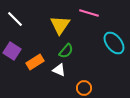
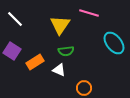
green semicircle: rotated 42 degrees clockwise
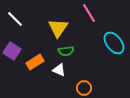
pink line: rotated 42 degrees clockwise
yellow triangle: moved 2 px left, 3 px down
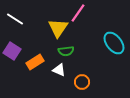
pink line: moved 11 px left; rotated 66 degrees clockwise
white line: rotated 12 degrees counterclockwise
orange circle: moved 2 px left, 6 px up
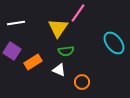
white line: moved 1 px right, 4 px down; rotated 42 degrees counterclockwise
orange rectangle: moved 2 px left
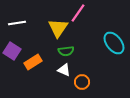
white line: moved 1 px right
white triangle: moved 5 px right
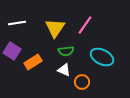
pink line: moved 7 px right, 12 px down
yellow triangle: moved 3 px left
cyan ellipse: moved 12 px left, 14 px down; rotated 25 degrees counterclockwise
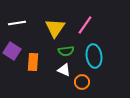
cyan ellipse: moved 8 px left, 1 px up; rotated 55 degrees clockwise
orange rectangle: rotated 54 degrees counterclockwise
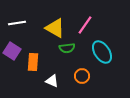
yellow triangle: rotated 35 degrees counterclockwise
green semicircle: moved 1 px right, 3 px up
cyan ellipse: moved 8 px right, 4 px up; rotated 25 degrees counterclockwise
white triangle: moved 12 px left, 11 px down
orange circle: moved 6 px up
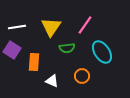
white line: moved 4 px down
yellow triangle: moved 4 px left, 1 px up; rotated 35 degrees clockwise
purple square: moved 1 px up
orange rectangle: moved 1 px right
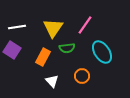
yellow triangle: moved 2 px right, 1 px down
orange rectangle: moved 9 px right, 5 px up; rotated 24 degrees clockwise
white triangle: rotated 24 degrees clockwise
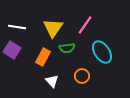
white line: rotated 18 degrees clockwise
